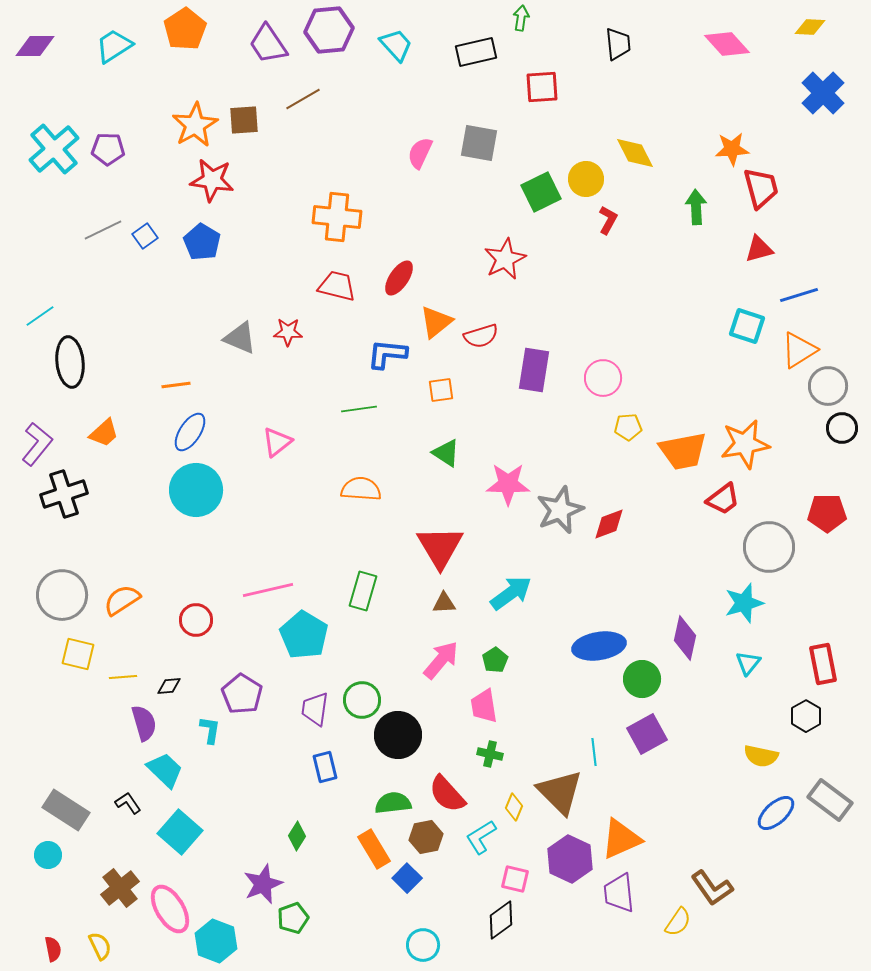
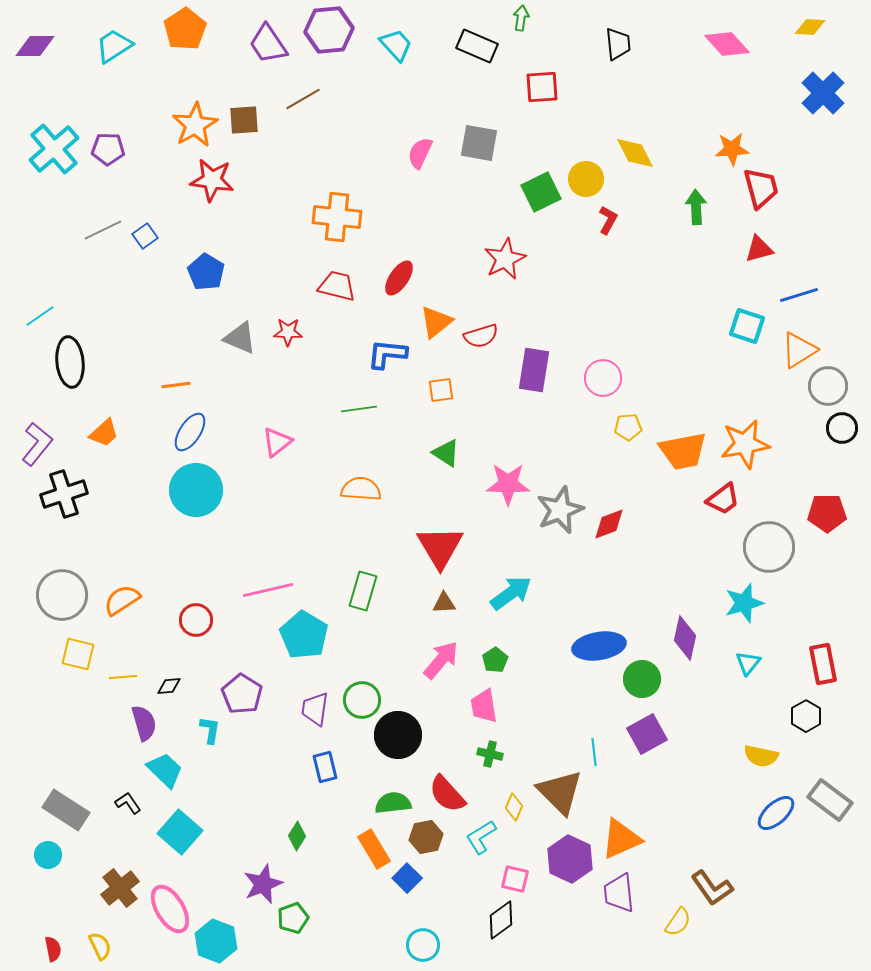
black rectangle at (476, 52): moved 1 px right, 6 px up; rotated 36 degrees clockwise
blue pentagon at (202, 242): moved 4 px right, 30 px down
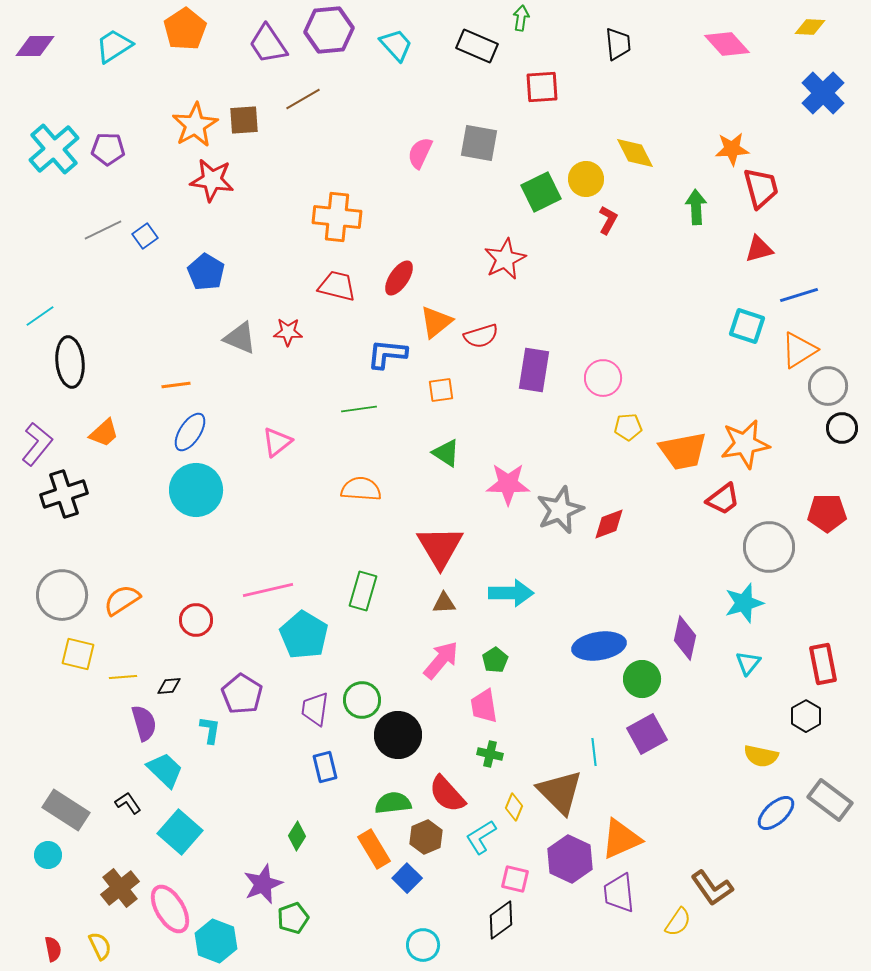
cyan arrow at (511, 593): rotated 36 degrees clockwise
brown hexagon at (426, 837): rotated 12 degrees counterclockwise
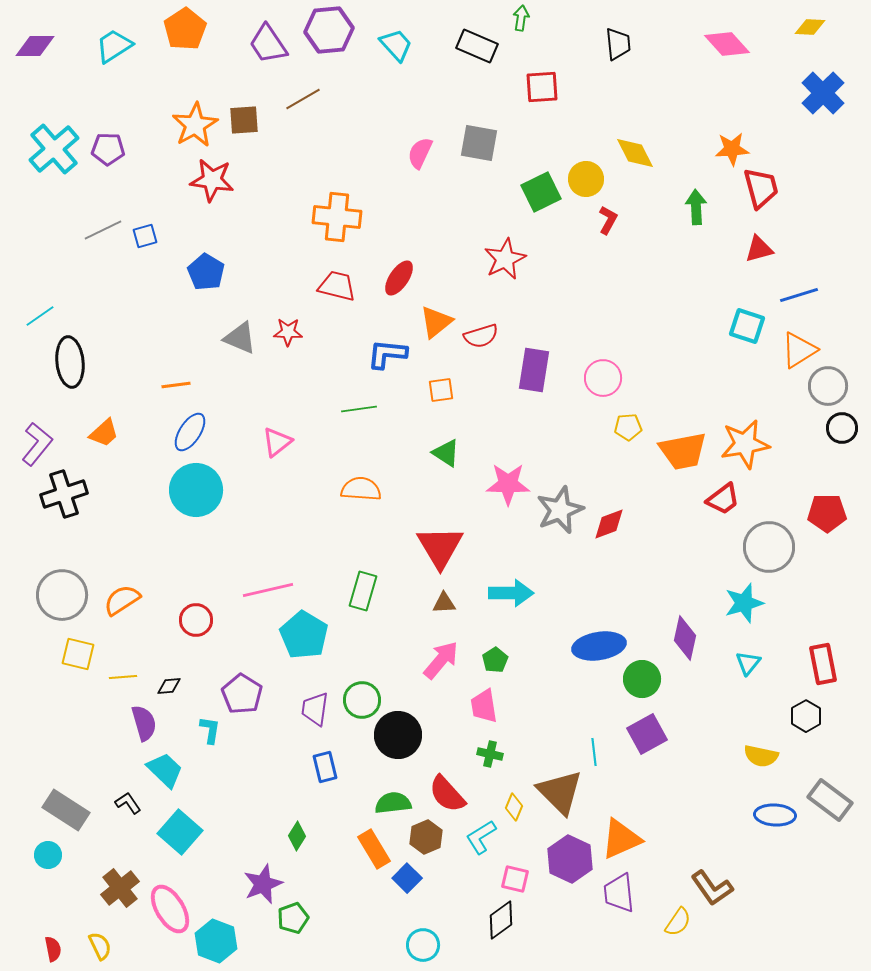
blue square at (145, 236): rotated 20 degrees clockwise
blue ellipse at (776, 813): moved 1 px left, 2 px down; rotated 45 degrees clockwise
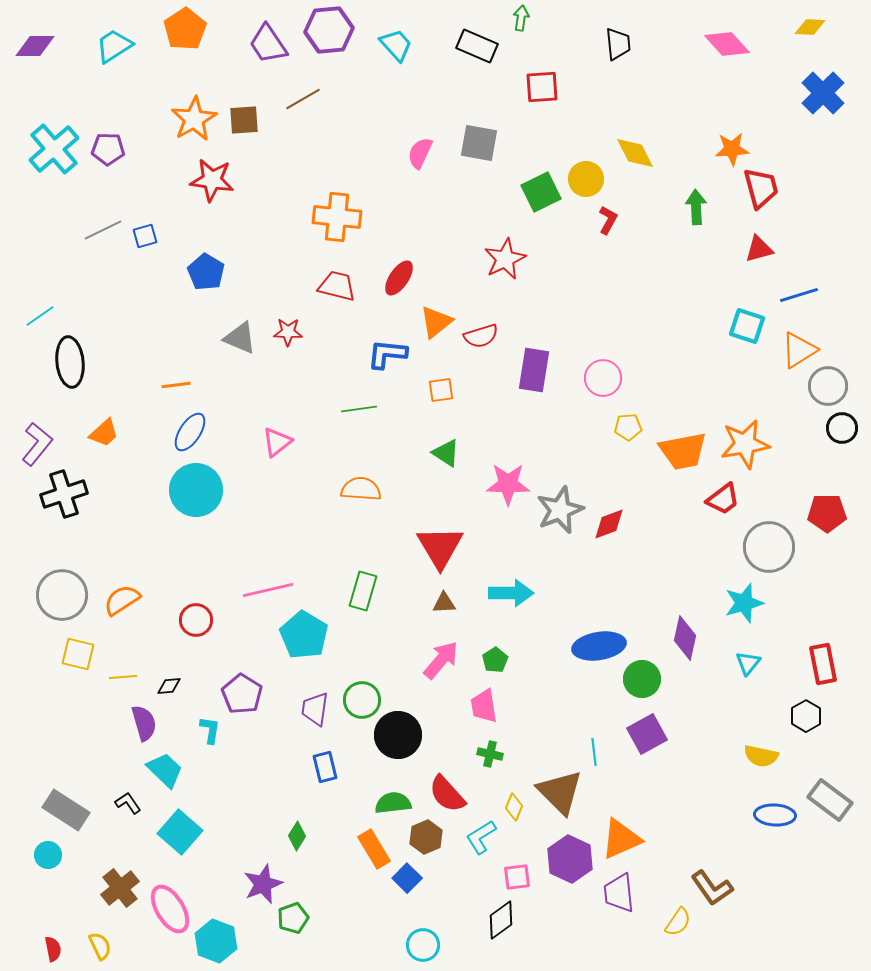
orange star at (195, 125): moved 1 px left, 6 px up
pink square at (515, 879): moved 2 px right, 2 px up; rotated 20 degrees counterclockwise
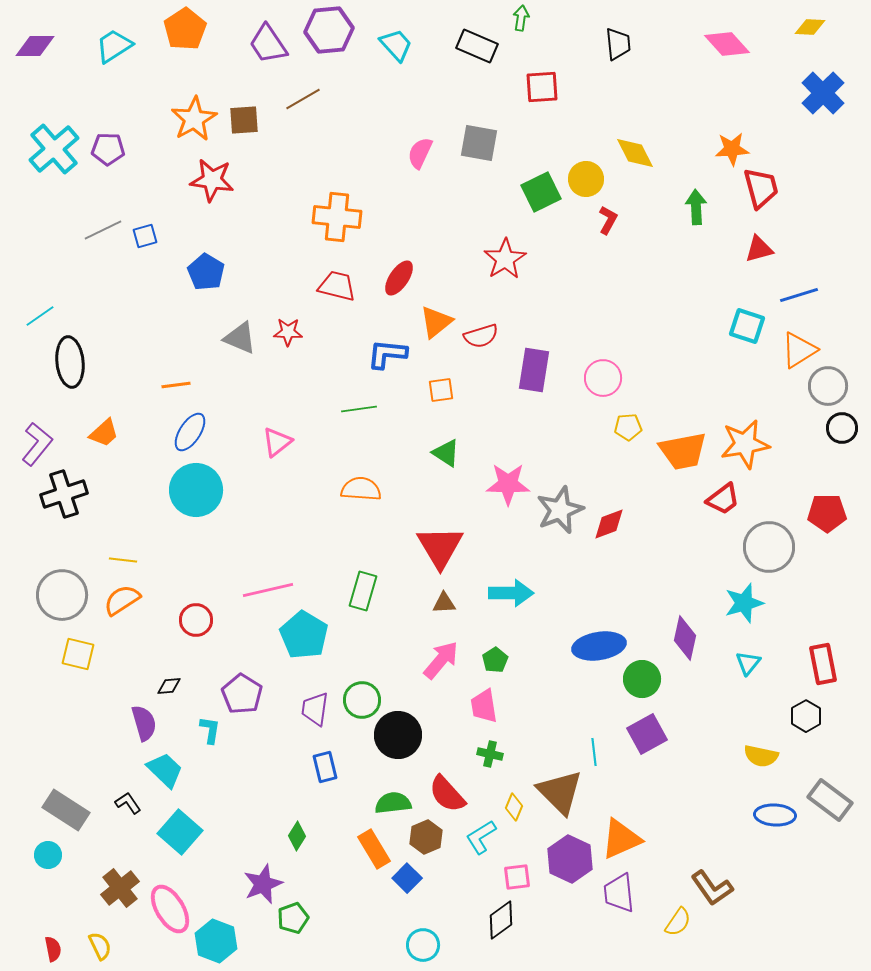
red star at (505, 259): rotated 6 degrees counterclockwise
yellow line at (123, 677): moved 117 px up; rotated 12 degrees clockwise
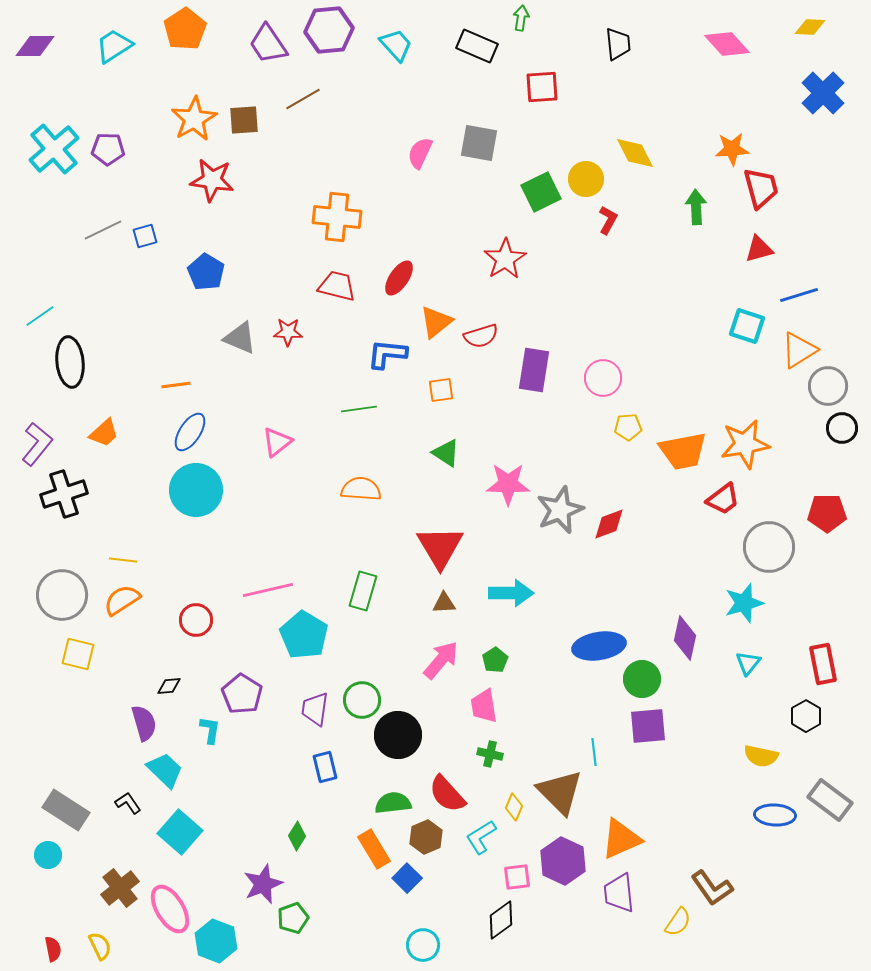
purple square at (647, 734): moved 1 px right, 8 px up; rotated 24 degrees clockwise
purple hexagon at (570, 859): moved 7 px left, 2 px down
